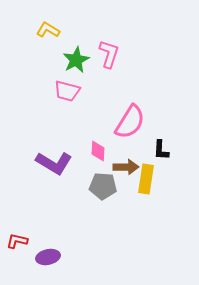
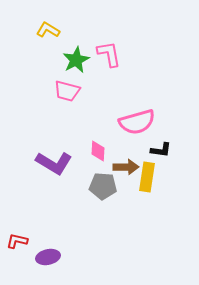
pink L-shape: rotated 28 degrees counterclockwise
pink semicircle: moved 7 px right; rotated 42 degrees clockwise
black L-shape: rotated 85 degrees counterclockwise
yellow rectangle: moved 1 px right, 2 px up
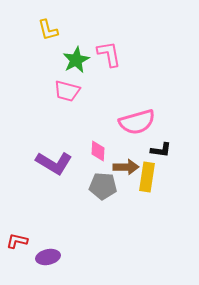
yellow L-shape: rotated 135 degrees counterclockwise
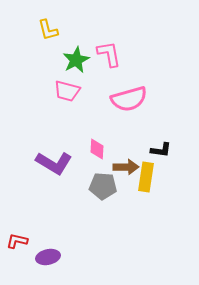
pink semicircle: moved 8 px left, 23 px up
pink diamond: moved 1 px left, 2 px up
yellow rectangle: moved 1 px left
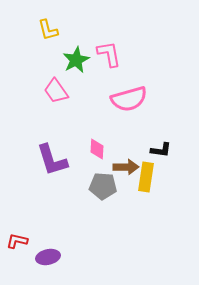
pink trapezoid: moved 11 px left; rotated 40 degrees clockwise
purple L-shape: moved 2 px left, 3 px up; rotated 42 degrees clockwise
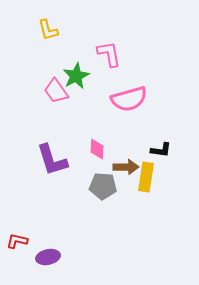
green star: moved 16 px down
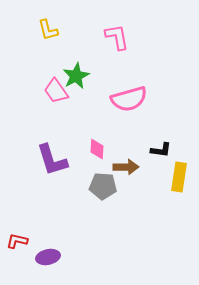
pink L-shape: moved 8 px right, 17 px up
yellow rectangle: moved 33 px right
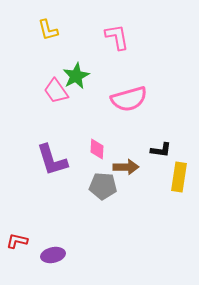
purple ellipse: moved 5 px right, 2 px up
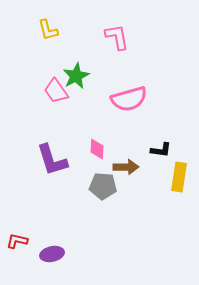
purple ellipse: moved 1 px left, 1 px up
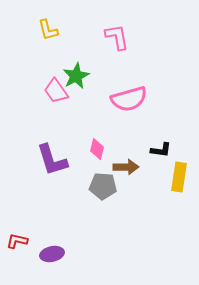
pink diamond: rotated 10 degrees clockwise
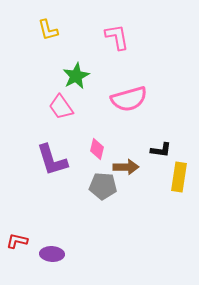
pink trapezoid: moved 5 px right, 16 px down
purple ellipse: rotated 15 degrees clockwise
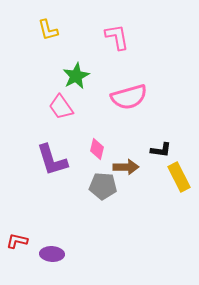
pink semicircle: moved 2 px up
yellow rectangle: rotated 36 degrees counterclockwise
